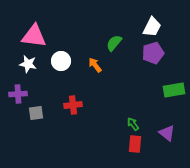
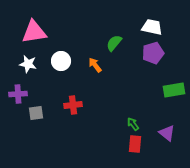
white trapezoid: rotated 105 degrees counterclockwise
pink triangle: moved 4 px up; rotated 16 degrees counterclockwise
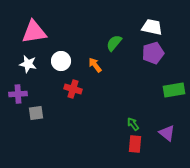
red cross: moved 16 px up; rotated 24 degrees clockwise
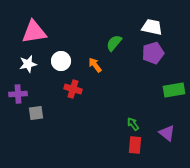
white star: rotated 24 degrees counterclockwise
red rectangle: moved 1 px down
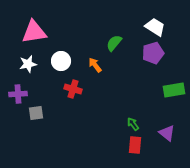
white trapezoid: moved 3 px right; rotated 20 degrees clockwise
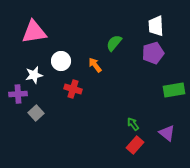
white trapezoid: moved 1 px right, 1 px up; rotated 125 degrees counterclockwise
white star: moved 6 px right, 11 px down
gray square: rotated 35 degrees counterclockwise
red rectangle: rotated 36 degrees clockwise
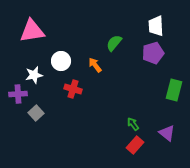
pink triangle: moved 2 px left, 1 px up
green rectangle: rotated 65 degrees counterclockwise
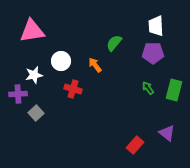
purple pentagon: rotated 15 degrees clockwise
green arrow: moved 15 px right, 36 px up
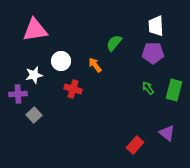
pink triangle: moved 3 px right, 1 px up
gray square: moved 2 px left, 2 px down
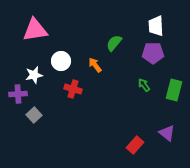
green arrow: moved 4 px left, 3 px up
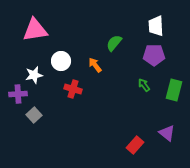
purple pentagon: moved 1 px right, 2 px down
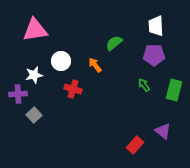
green semicircle: rotated 12 degrees clockwise
purple triangle: moved 4 px left, 2 px up
